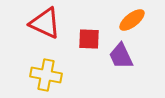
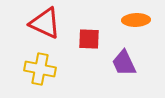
orange ellipse: moved 4 px right; rotated 36 degrees clockwise
purple trapezoid: moved 3 px right, 7 px down
yellow cross: moved 6 px left, 6 px up
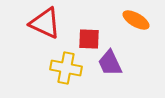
orange ellipse: rotated 32 degrees clockwise
purple trapezoid: moved 14 px left
yellow cross: moved 26 px right, 1 px up
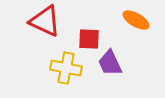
red triangle: moved 2 px up
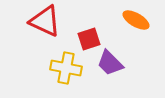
red square: rotated 20 degrees counterclockwise
purple trapezoid: rotated 20 degrees counterclockwise
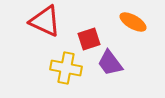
orange ellipse: moved 3 px left, 2 px down
purple trapezoid: rotated 8 degrees clockwise
